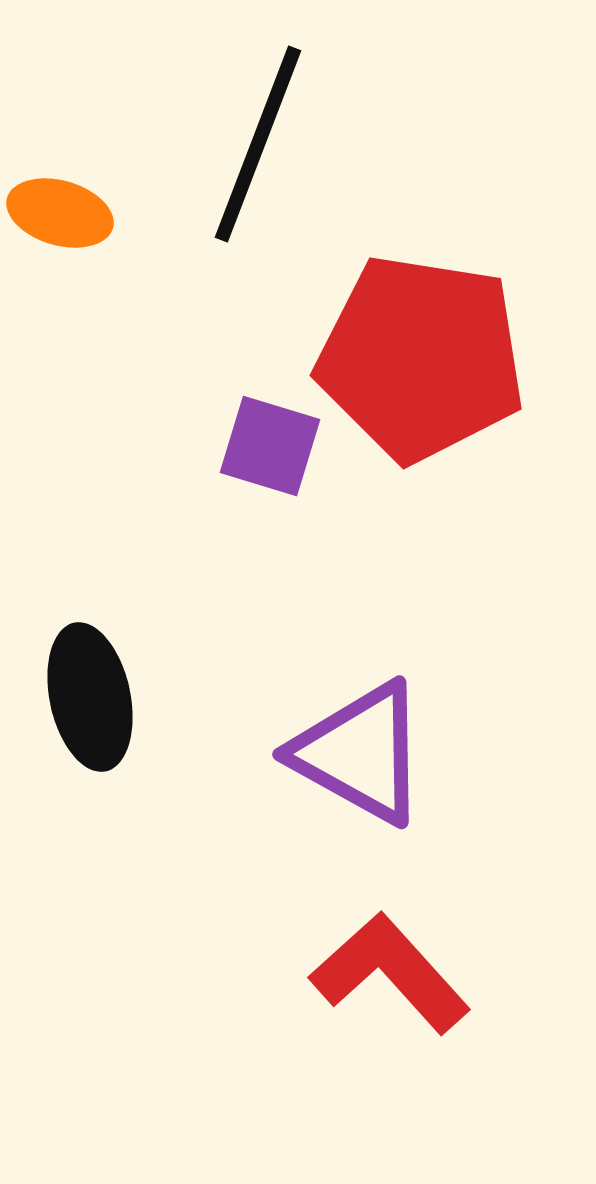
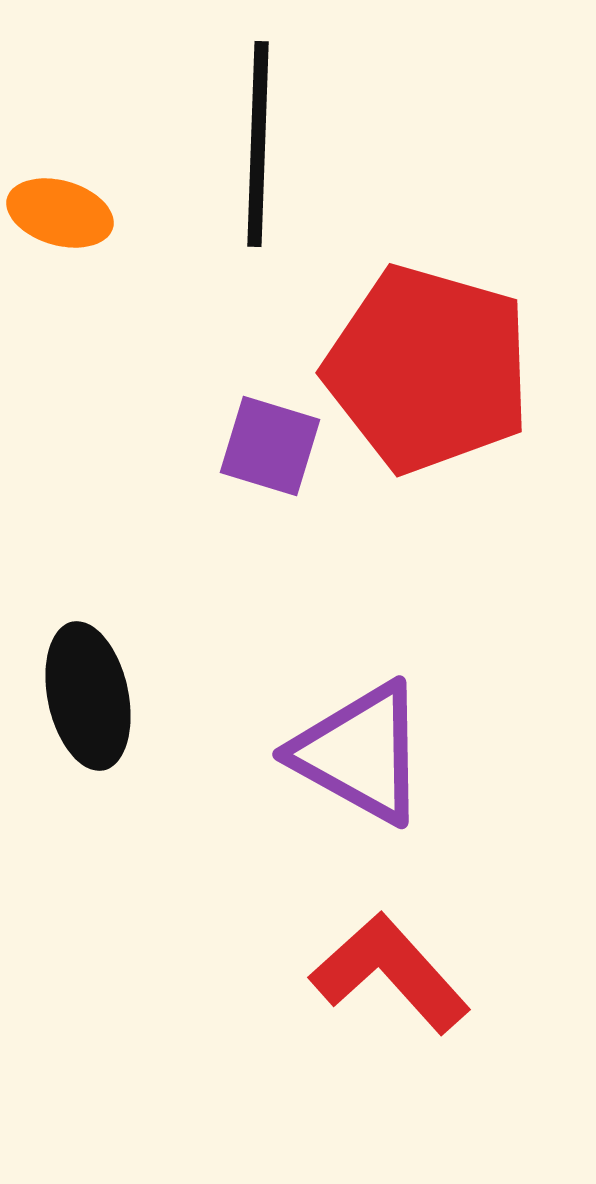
black line: rotated 19 degrees counterclockwise
red pentagon: moved 7 px right, 11 px down; rotated 7 degrees clockwise
black ellipse: moved 2 px left, 1 px up
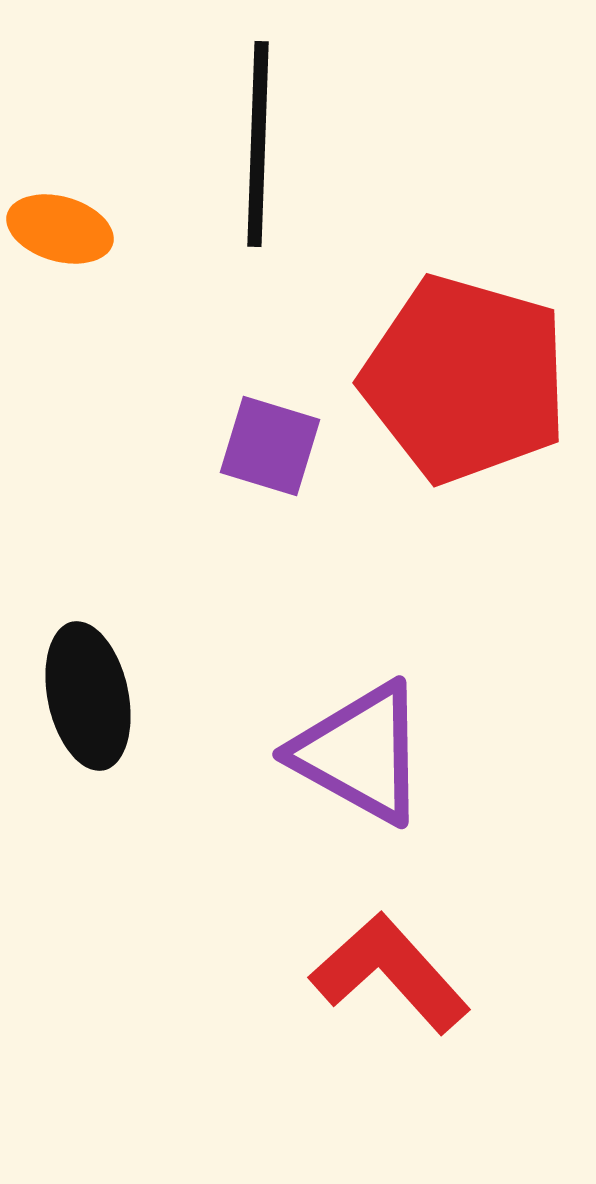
orange ellipse: moved 16 px down
red pentagon: moved 37 px right, 10 px down
